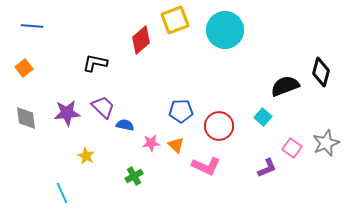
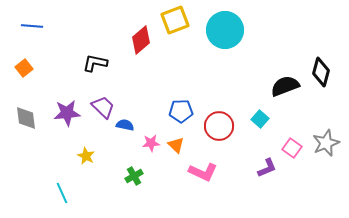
cyan square: moved 3 px left, 2 px down
pink L-shape: moved 3 px left, 6 px down
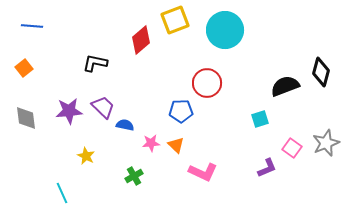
purple star: moved 2 px right, 2 px up
cyan square: rotated 30 degrees clockwise
red circle: moved 12 px left, 43 px up
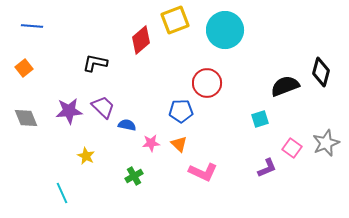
gray diamond: rotated 15 degrees counterclockwise
blue semicircle: moved 2 px right
orange triangle: moved 3 px right, 1 px up
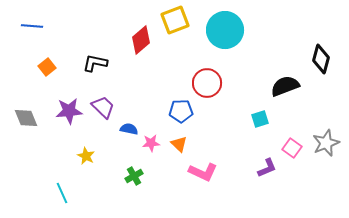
orange square: moved 23 px right, 1 px up
black diamond: moved 13 px up
blue semicircle: moved 2 px right, 4 px down
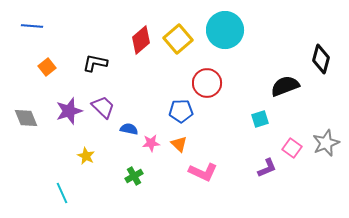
yellow square: moved 3 px right, 19 px down; rotated 20 degrees counterclockwise
purple star: rotated 12 degrees counterclockwise
